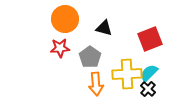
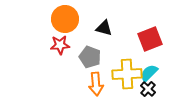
red star: moved 3 px up
gray pentagon: rotated 15 degrees counterclockwise
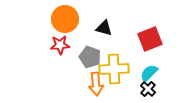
yellow cross: moved 13 px left, 5 px up
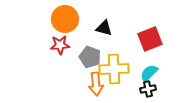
black cross: rotated 35 degrees clockwise
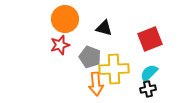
red star: rotated 12 degrees counterclockwise
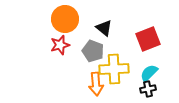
black triangle: rotated 24 degrees clockwise
red square: moved 2 px left
gray pentagon: moved 3 px right, 6 px up
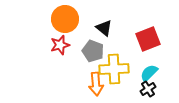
black cross: rotated 21 degrees counterclockwise
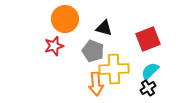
black triangle: rotated 24 degrees counterclockwise
red star: moved 6 px left, 1 px down
cyan semicircle: moved 1 px right, 2 px up
black cross: moved 1 px up
